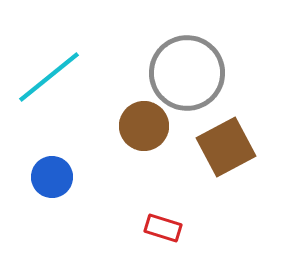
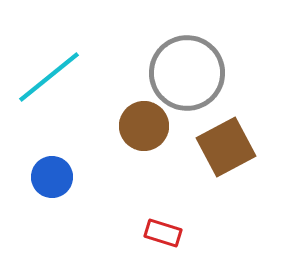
red rectangle: moved 5 px down
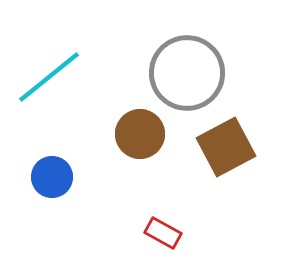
brown circle: moved 4 px left, 8 px down
red rectangle: rotated 12 degrees clockwise
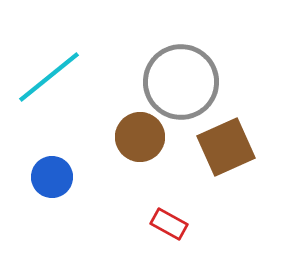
gray circle: moved 6 px left, 9 px down
brown circle: moved 3 px down
brown square: rotated 4 degrees clockwise
red rectangle: moved 6 px right, 9 px up
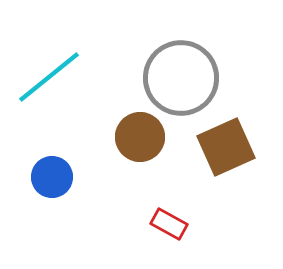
gray circle: moved 4 px up
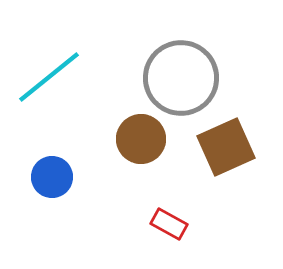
brown circle: moved 1 px right, 2 px down
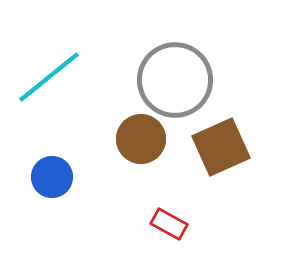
gray circle: moved 6 px left, 2 px down
brown square: moved 5 px left
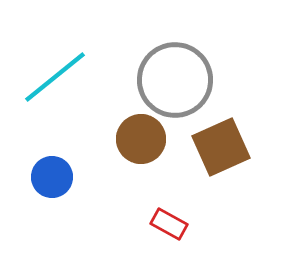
cyan line: moved 6 px right
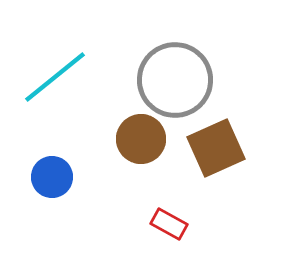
brown square: moved 5 px left, 1 px down
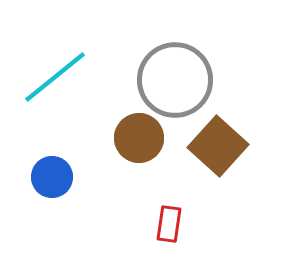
brown circle: moved 2 px left, 1 px up
brown square: moved 2 px right, 2 px up; rotated 24 degrees counterclockwise
red rectangle: rotated 69 degrees clockwise
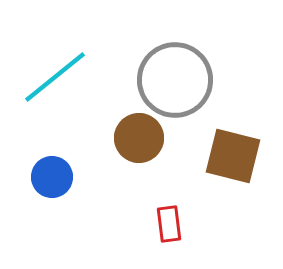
brown square: moved 15 px right, 10 px down; rotated 28 degrees counterclockwise
red rectangle: rotated 15 degrees counterclockwise
